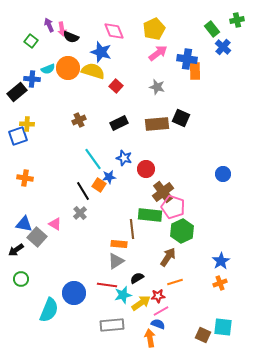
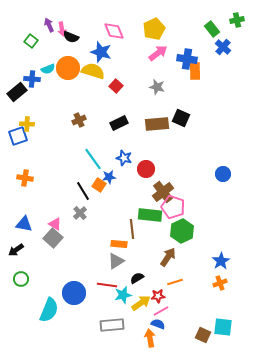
gray square at (37, 237): moved 16 px right, 1 px down
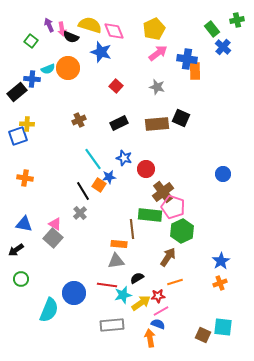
yellow semicircle at (93, 71): moved 3 px left, 46 px up
gray triangle at (116, 261): rotated 24 degrees clockwise
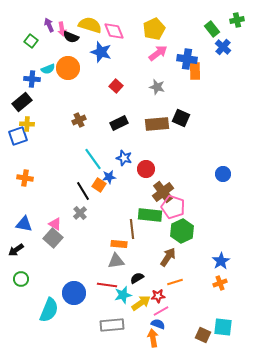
black rectangle at (17, 92): moved 5 px right, 10 px down
orange arrow at (150, 338): moved 3 px right
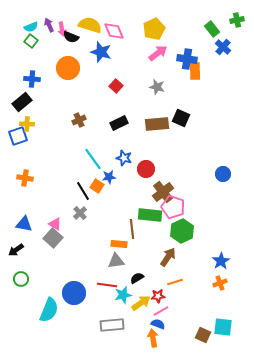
cyan semicircle at (48, 69): moved 17 px left, 42 px up
orange square at (99, 185): moved 2 px left, 1 px down
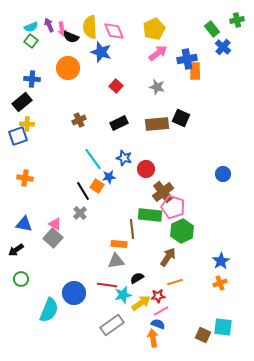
yellow semicircle at (90, 25): moved 2 px down; rotated 110 degrees counterclockwise
blue cross at (187, 59): rotated 18 degrees counterclockwise
gray rectangle at (112, 325): rotated 30 degrees counterclockwise
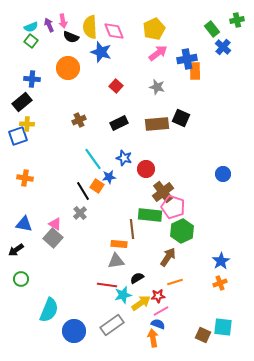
pink arrow at (62, 29): moved 1 px right, 8 px up
blue circle at (74, 293): moved 38 px down
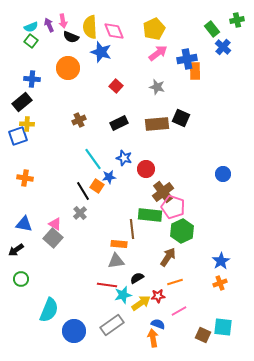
pink line at (161, 311): moved 18 px right
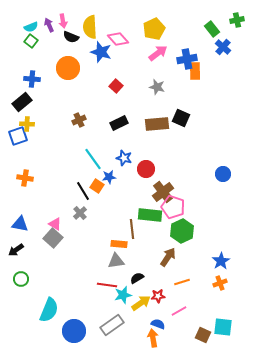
pink diamond at (114, 31): moved 4 px right, 8 px down; rotated 20 degrees counterclockwise
blue triangle at (24, 224): moved 4 px left
orange line at (175, 282): moved 7 px right
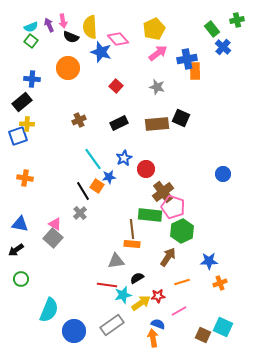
blue star at (124, 158): rotated 28 degrees clockwise
orange rectangle at (119, 244): moved 13 px right
blue star at (221, 261): moved 12 px left; rotated 30 degrees clockwise
cyan square at (223, 327): rotated 18 degrees clockwise
